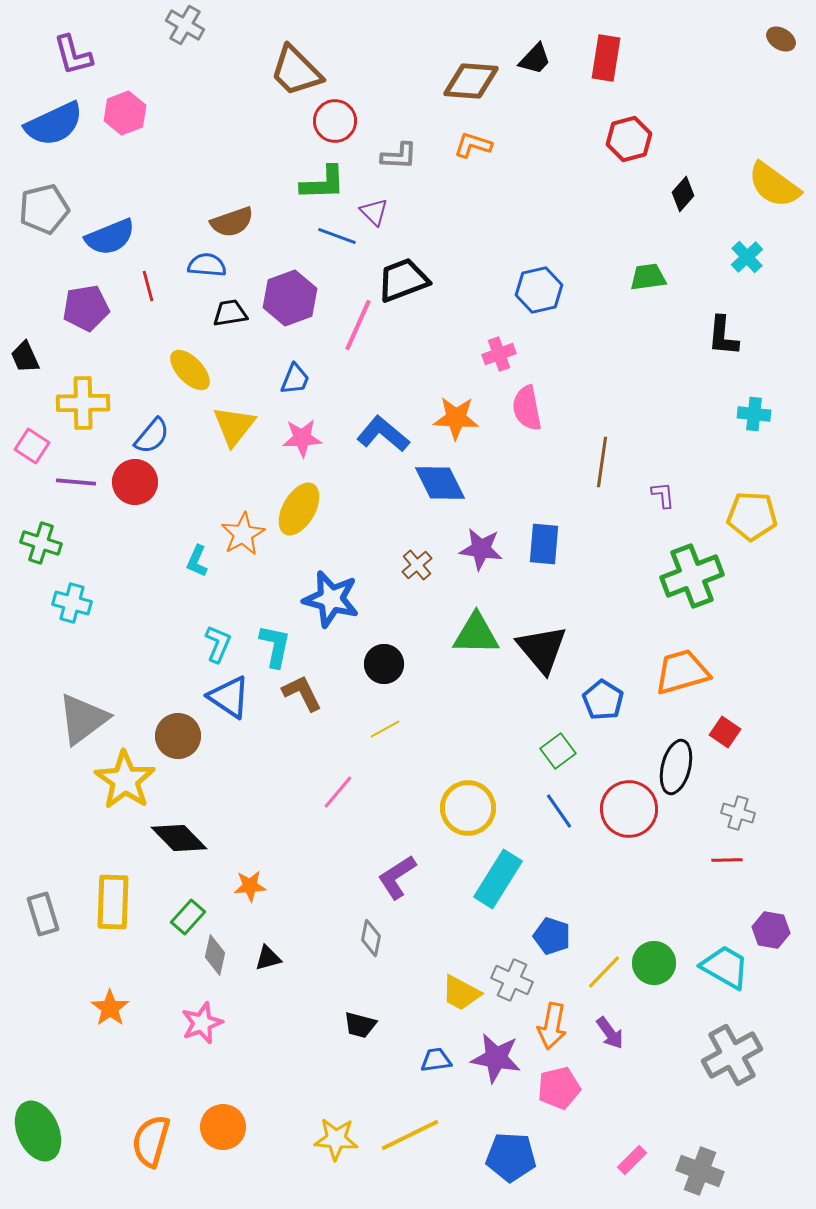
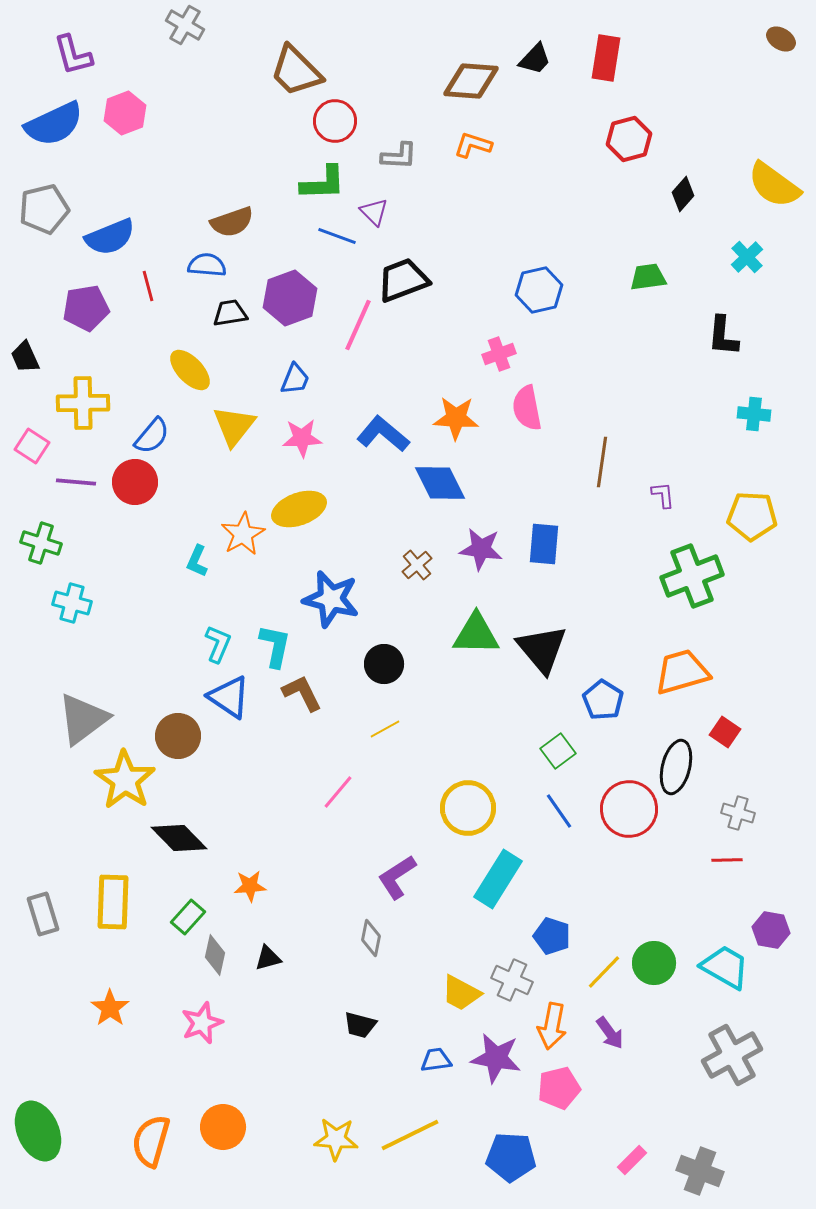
yellow ellipse at (299, 509): rotated 40 degrees clockwise
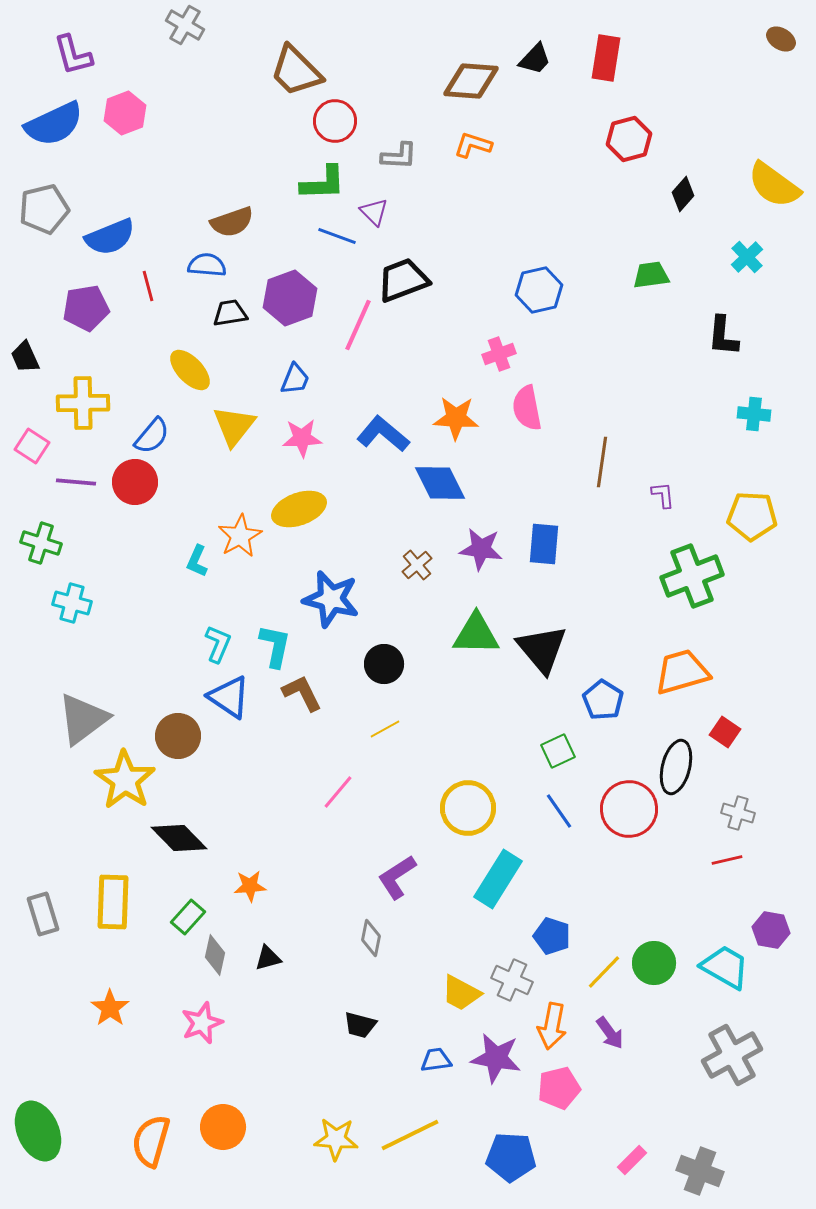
green trapezoid at (648, 277): moved 3 px right, 2 px up
orange star at (243, 534): moved 3 px left, 2 px down
green square at (558, 751): rotated 12 degrees clockwise
red line at (727, 860): rotated 12 degrees counterclockwise
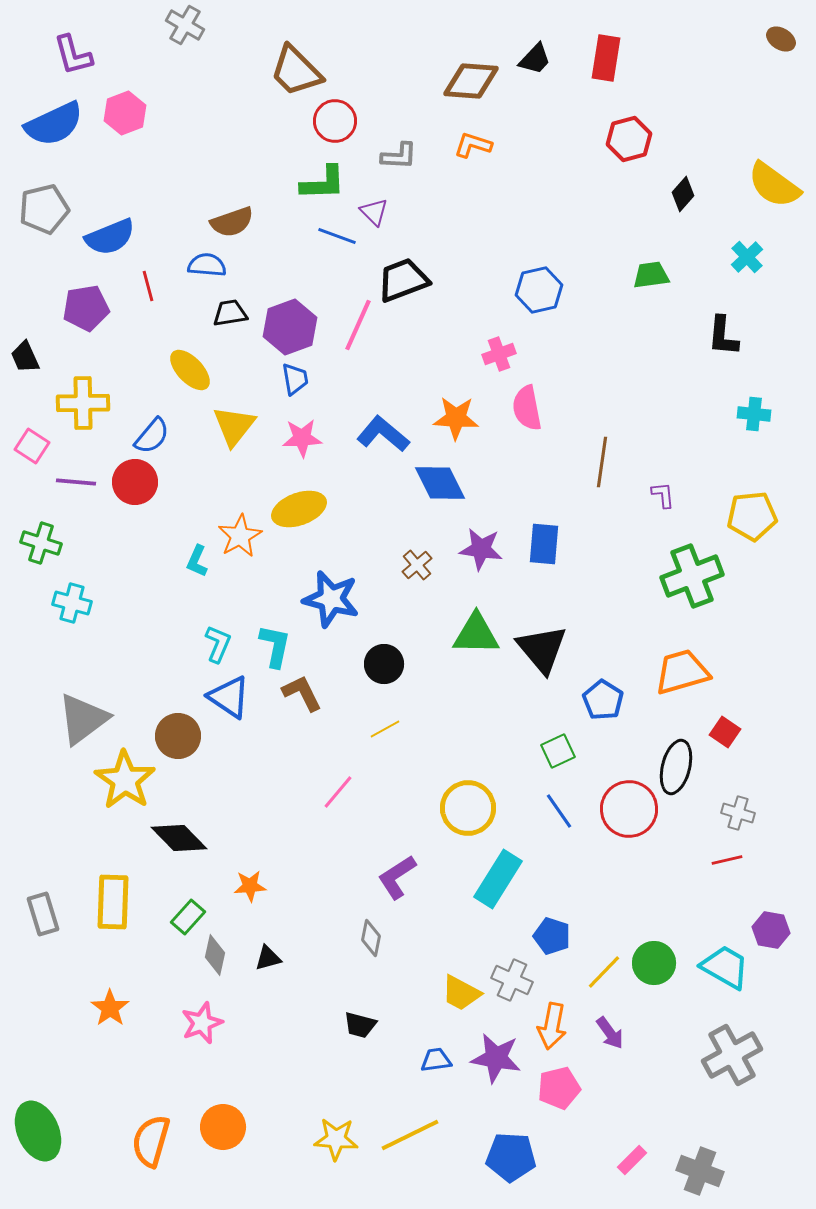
purple hexagon at (290, 298): moved 29 px down
blue trapezoid at (295, 379): rotated 32 degrees counterclockwise
yellow pentagon at (752, 516): rotated 9 degrees counterclockwise
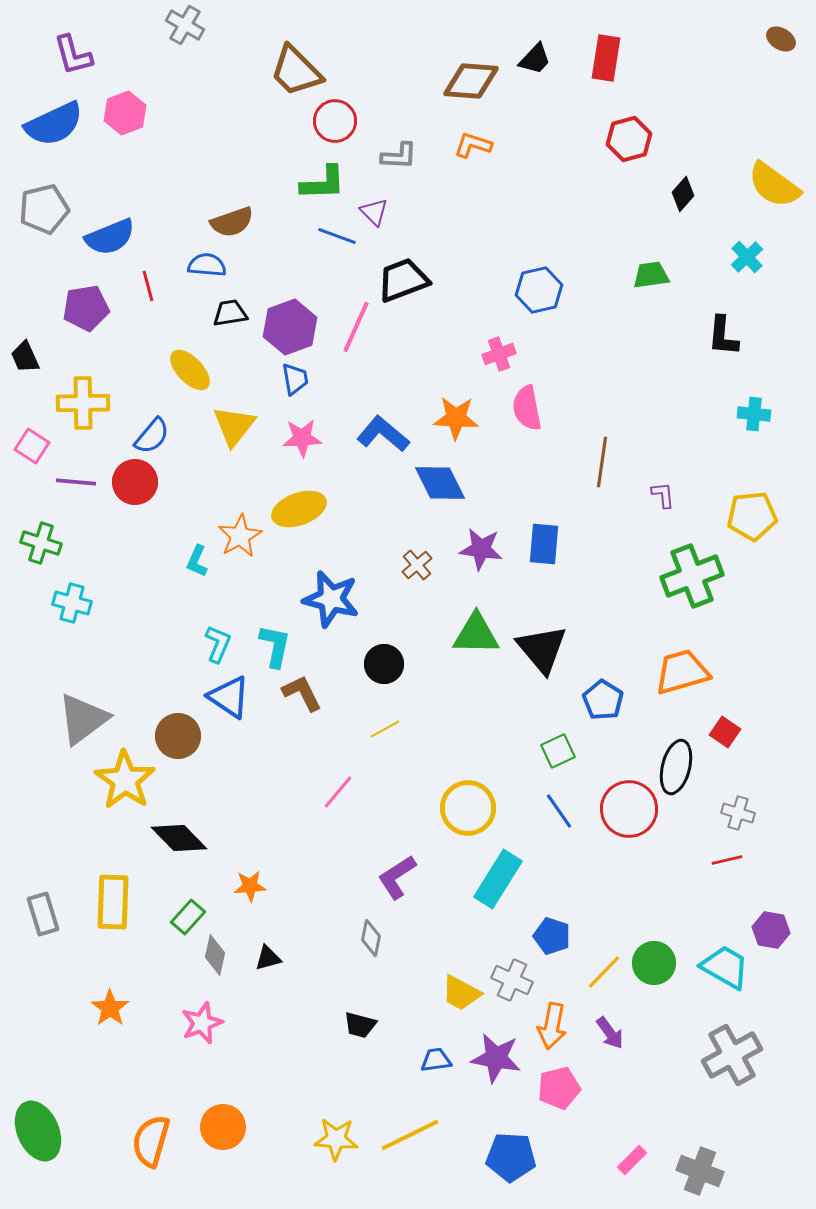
pink line at (358, 325): moved 2 px left, 2 px down
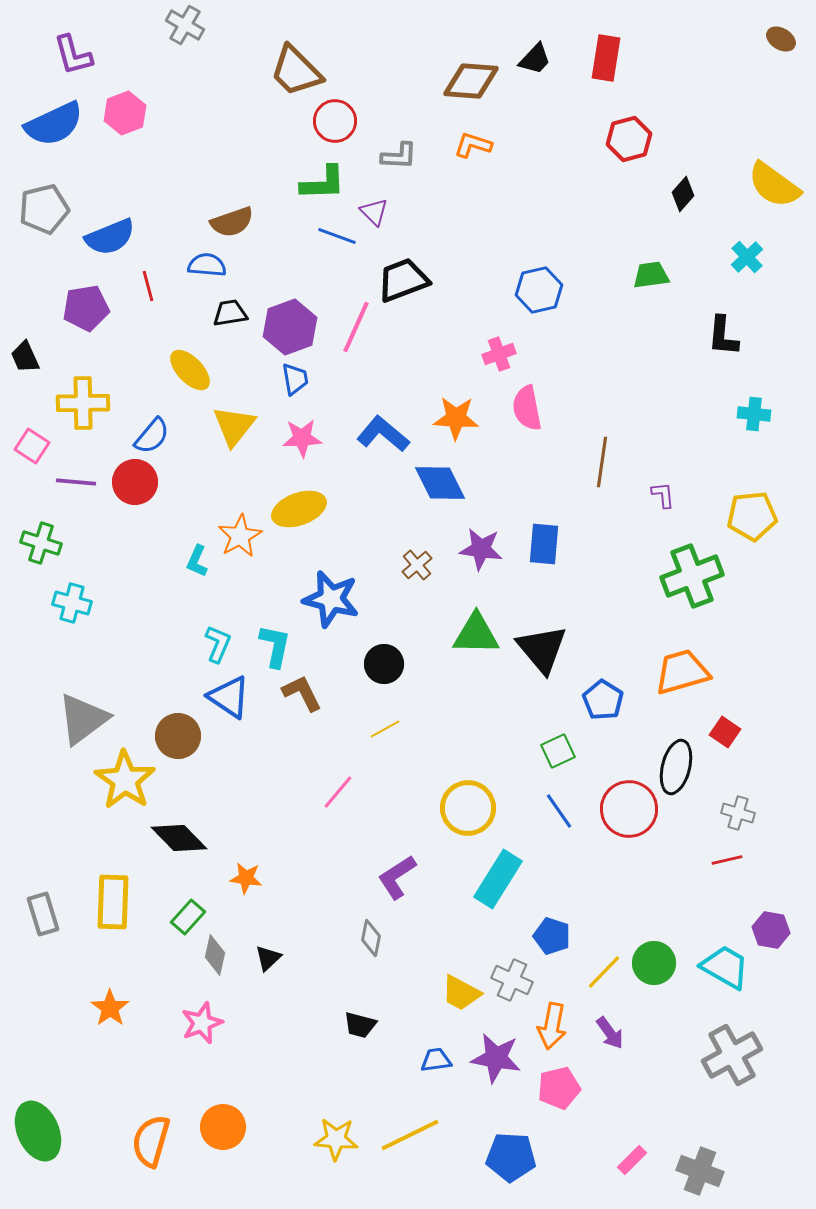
orange star at (250, 886): moved 4 px left, 8 px up; rotated 12 degrees clockwise
black triangle at (268, 958): rotated 28 degrees counterclockwise
